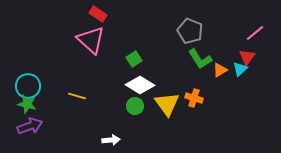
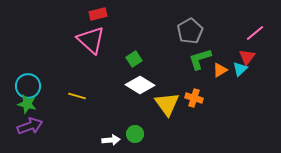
red rectangle: rotated 48 degrees counterclockwise
gray pentagon: rotated 20 degrees clockwise
green L-shape: rotated 105 degrees clockwise
green circle: moved 28 px down
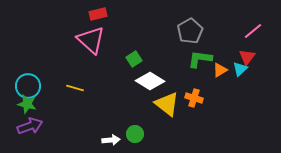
pink line: moved 2 px left, 2 px up
green L-shape: rotated 25 degrees clockwise
white diamond: moved 10 px right, 4 px up
yellow line: moved 2 px left, 8 px up
yellow triangle: rotated 16 degrees counterclockwise
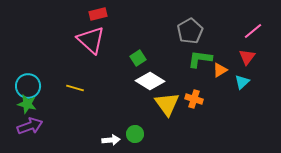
green square: moved 4 px right, 1 px up
cyan triangle: moved 2 px right, 13 px down
orange cross: moved 1 px down
yellow triangle: rotated 16 degrees clockwise
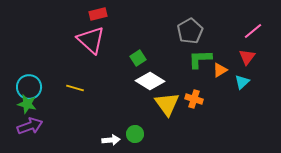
green L-shape: rotated 10 degrees counterclockwise
cyan circle: moved 1 px right, 1 px down
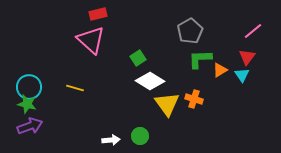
cyan triangle: moved 7 px up; rotated 21 degrees counterclockwise
green circle: moved 5 px right, 2 px down
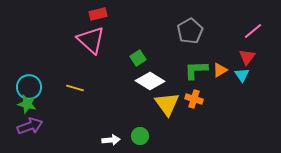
green L-shape: moved 4 px left, 11 px down
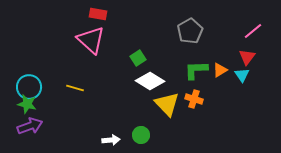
red rectangle: rotated 24 degrees clockwise
yellow triangle: rotated 8 degrees counterclockwise
green circle: moved 1 px right, 1 px up
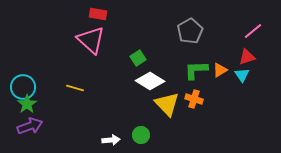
red triangle: rotated 36 degrees clockwise
cyan circle: moved 6 px left
green star: rotated 24 degrees clockwise
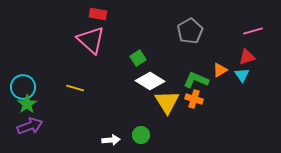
pink line: rotated 24 degrees clockwise
green L-shape: moved 10 px down; rotated 25 degrees clockwise
yellow triangle: moved 2 px up; rotated 12 degrees clockwise
